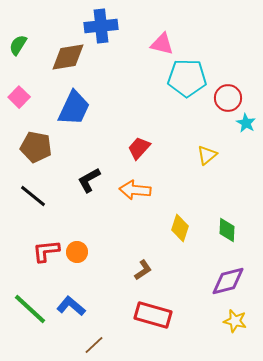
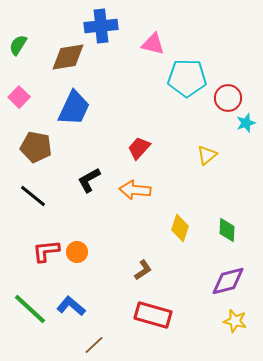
pink triangle: moved 9 px left
cyan star: rotated 24 degrees clockwise
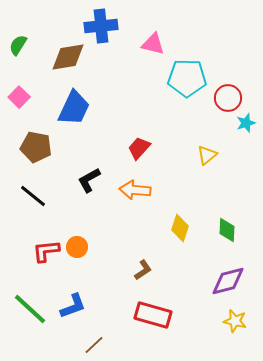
orange circle: moved 5 px up
blue L-shape: moved 2 px right; rotated 120 degrees clockwise
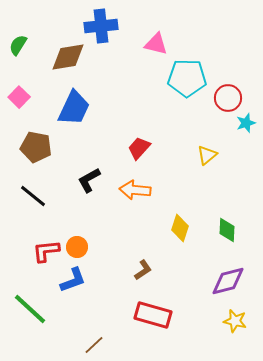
pink triangle: moved 3 px right
blue L-shape: moved 26 px up
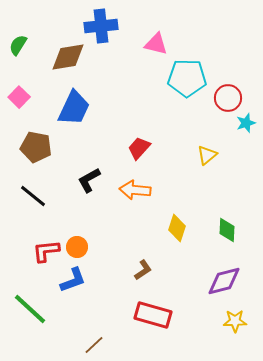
yellow diamond: moved 3 px left
purple diamond: moved 4 px left
yellow star: rotated 15 degrees counterclockwise
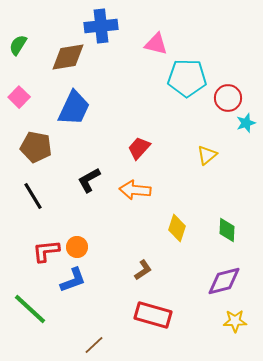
black line: rotated 20 degrees clockwise
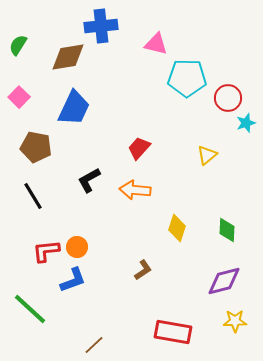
red rectangle: moved 20 px right, 17 px down; rotated 6 degrees counterclockwise
